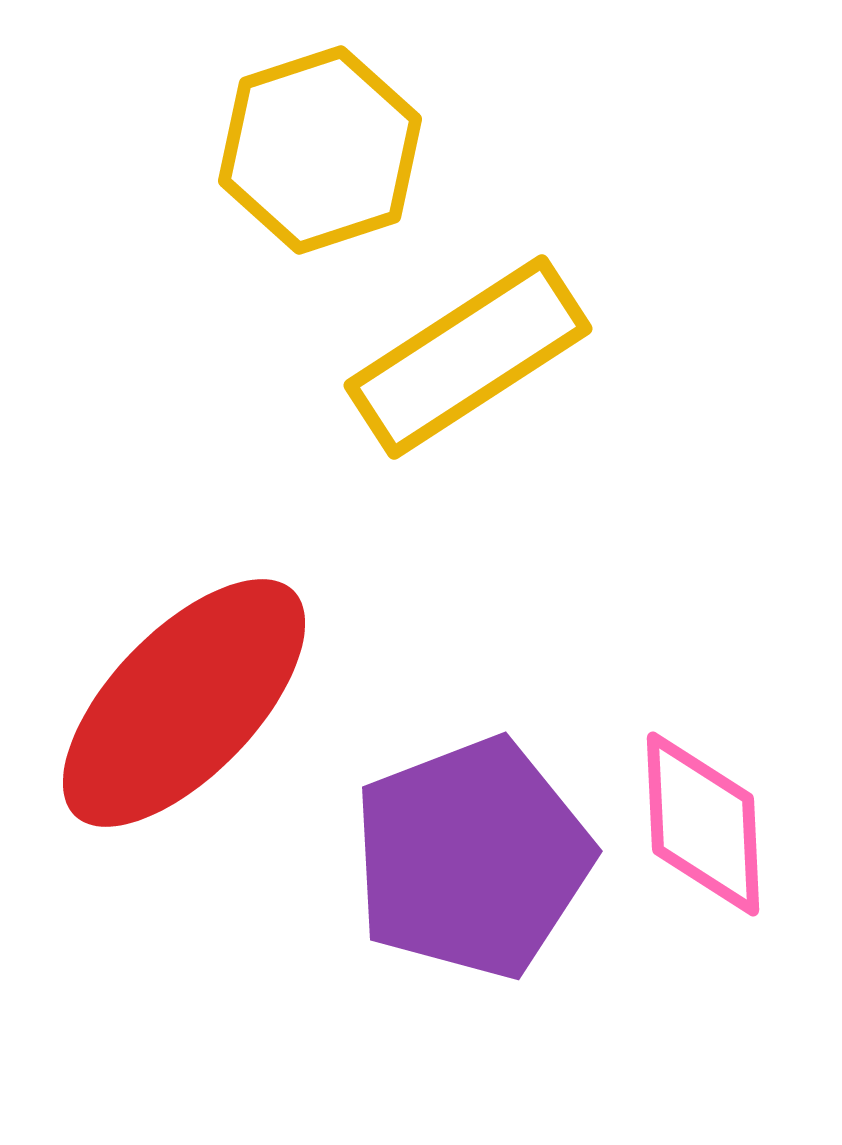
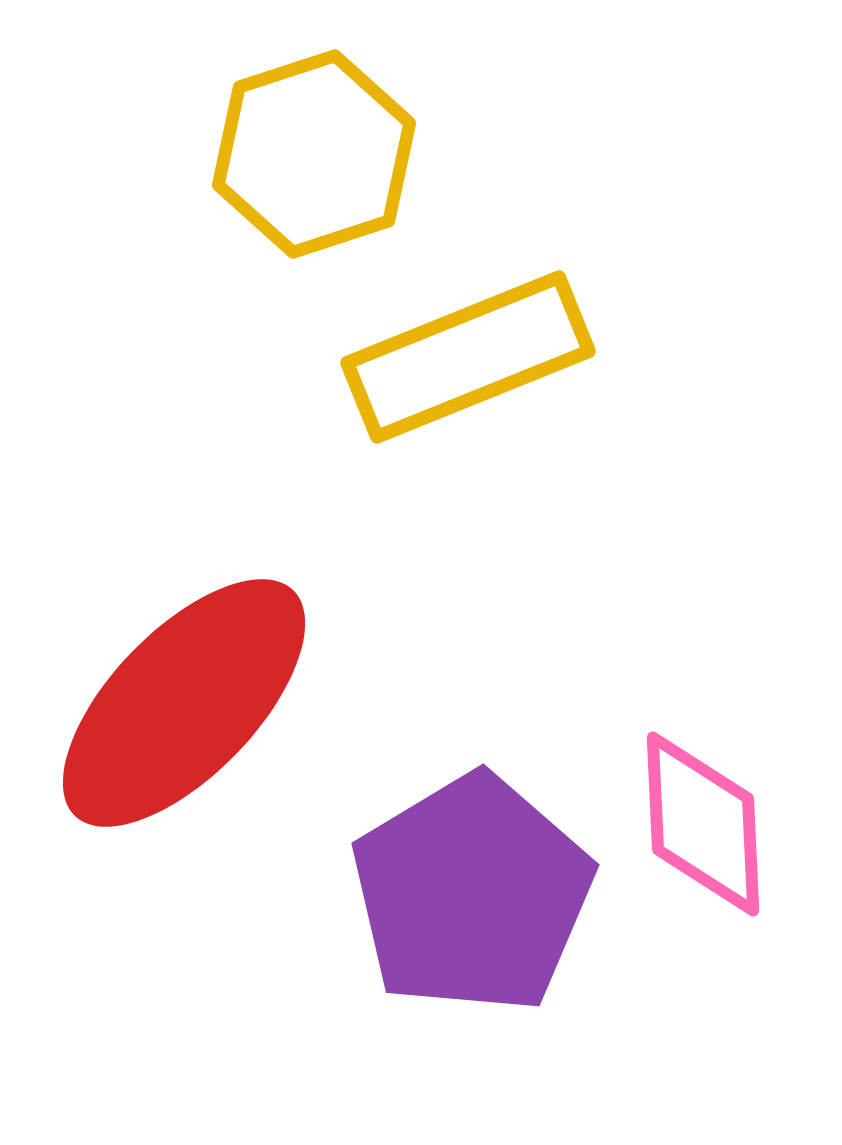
yellow hexagon: moved 6 px left, 4 px down
yellow rectangle: rotated 11 degrees clockwise
purple pentagon: moved 36 px down; rotated 10 degrees counterclockwise
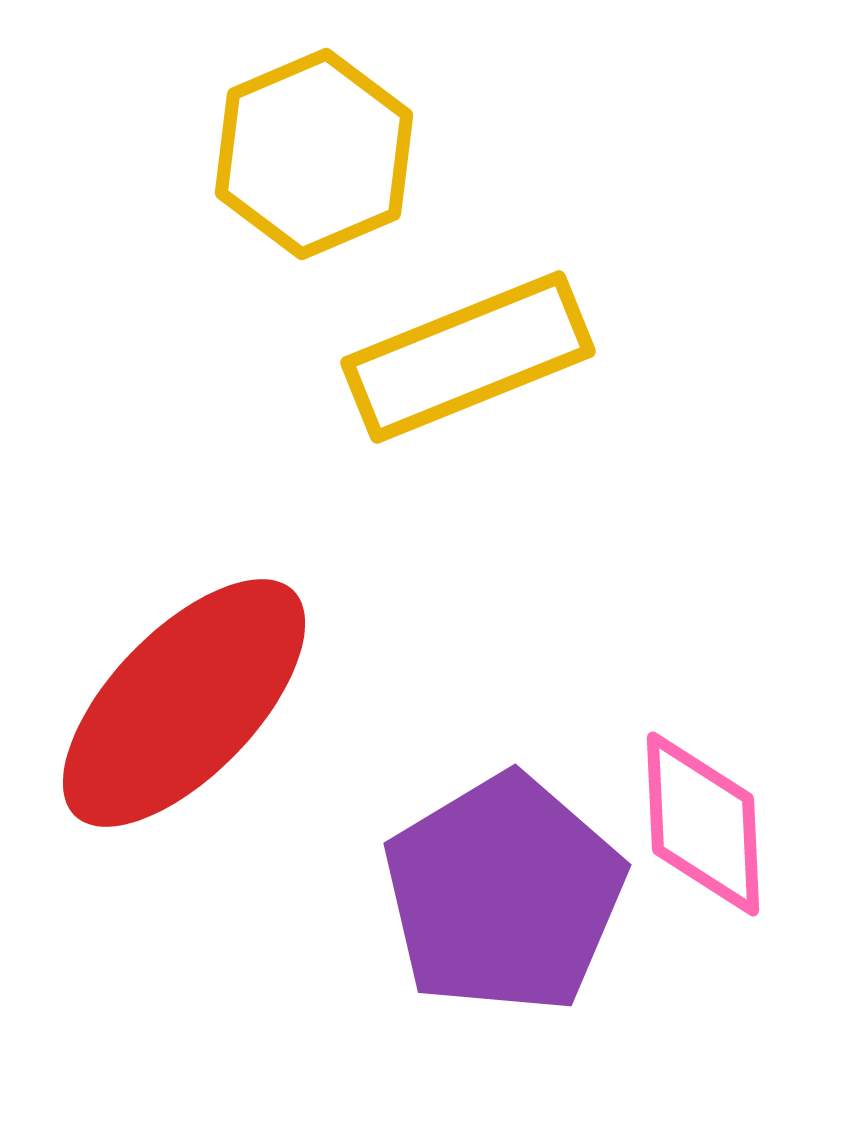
yellow hexagon: rotated 5 degrees counterclockwise
purple pentagon: moved 32 px right
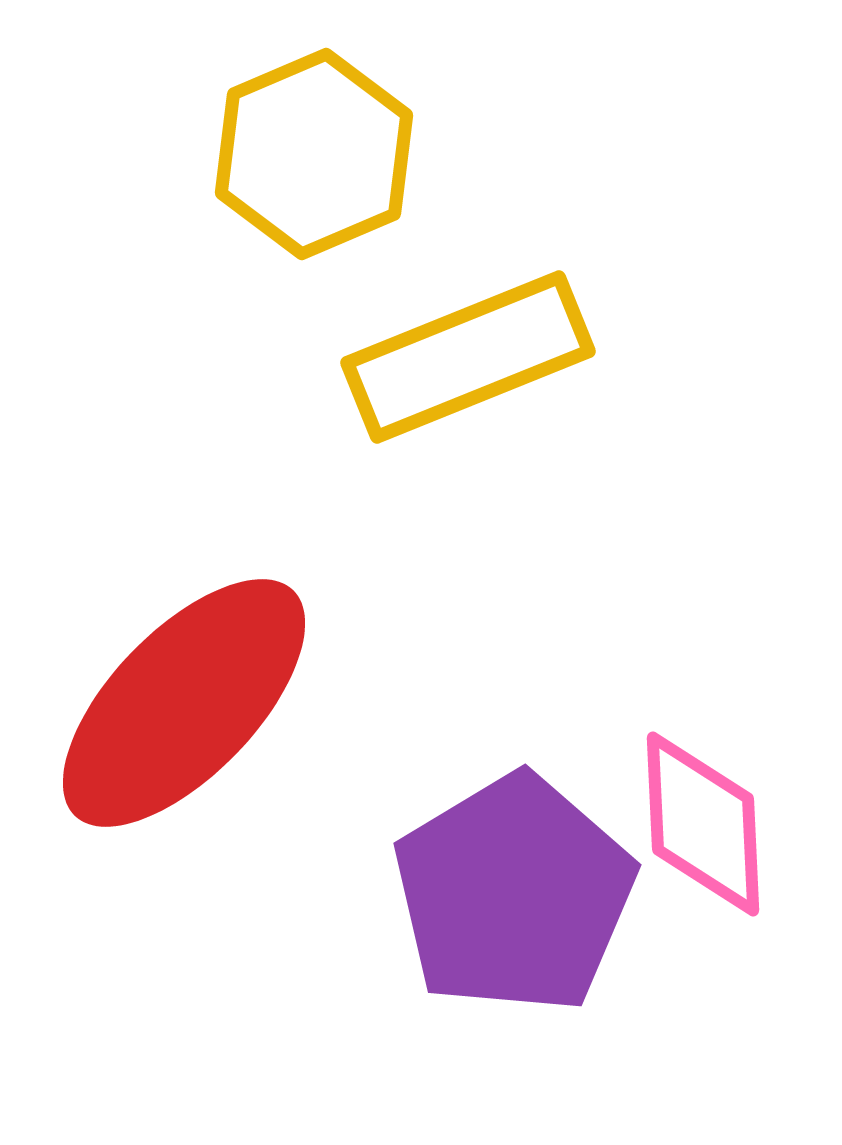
purple pentagon: moved 10 px right
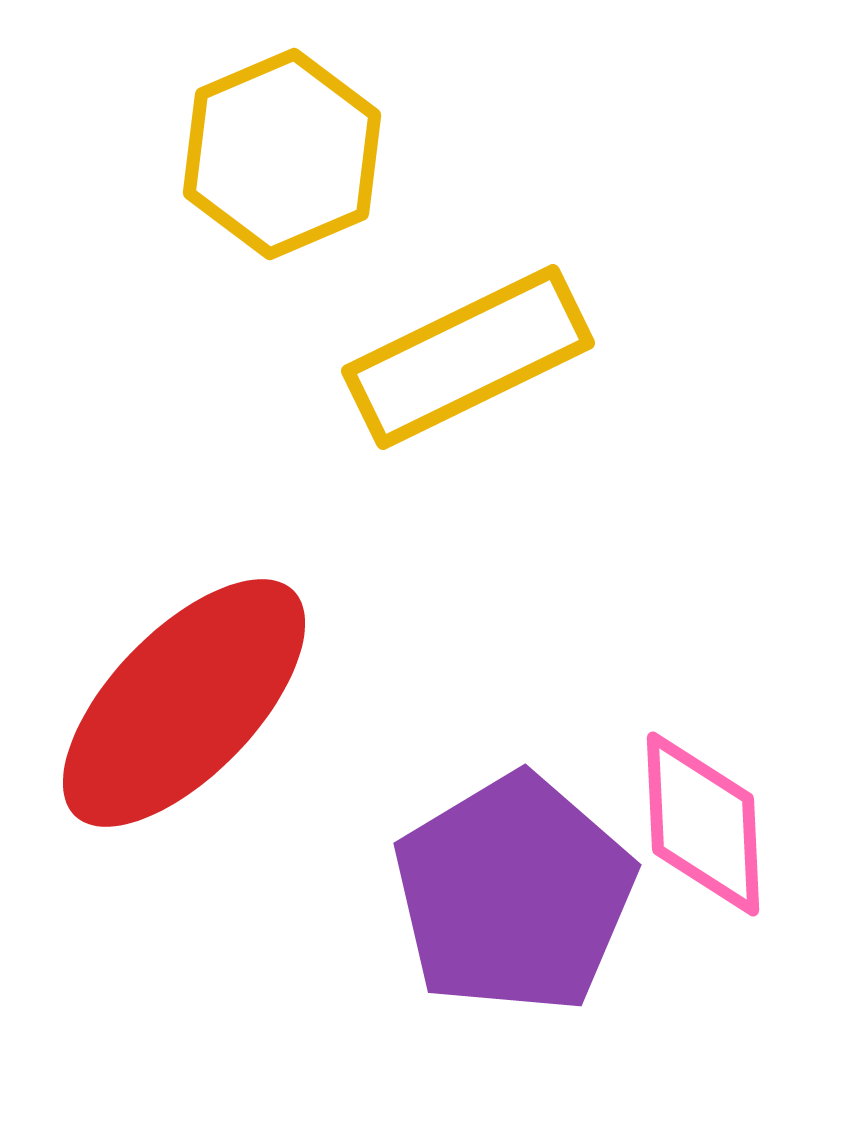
yellow hexagon: moved 32 px left
yellow rectangle: rotated 4 degrees counterclockwise
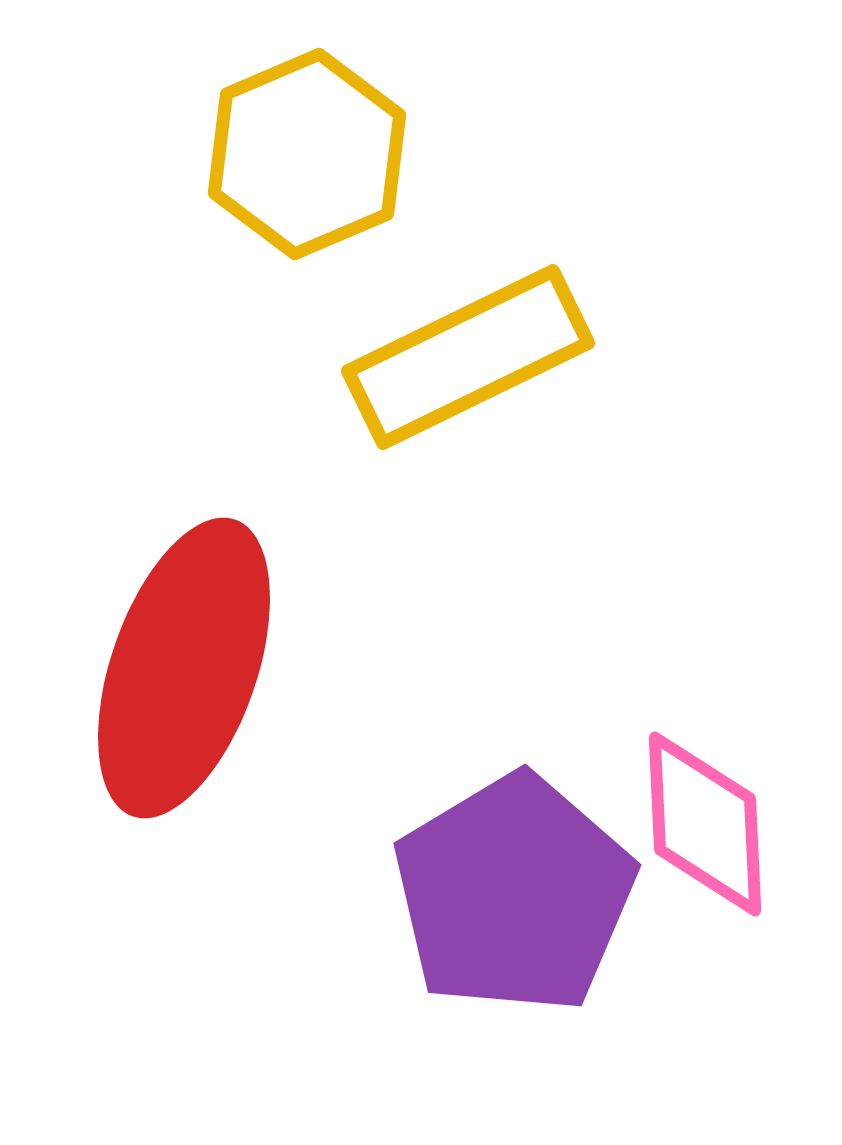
yellow hexagon: moved 25 px right
red ellipse: moved 35 px up; rotated 25 degrees counterclockwise
pink diamond: moved 2 px right
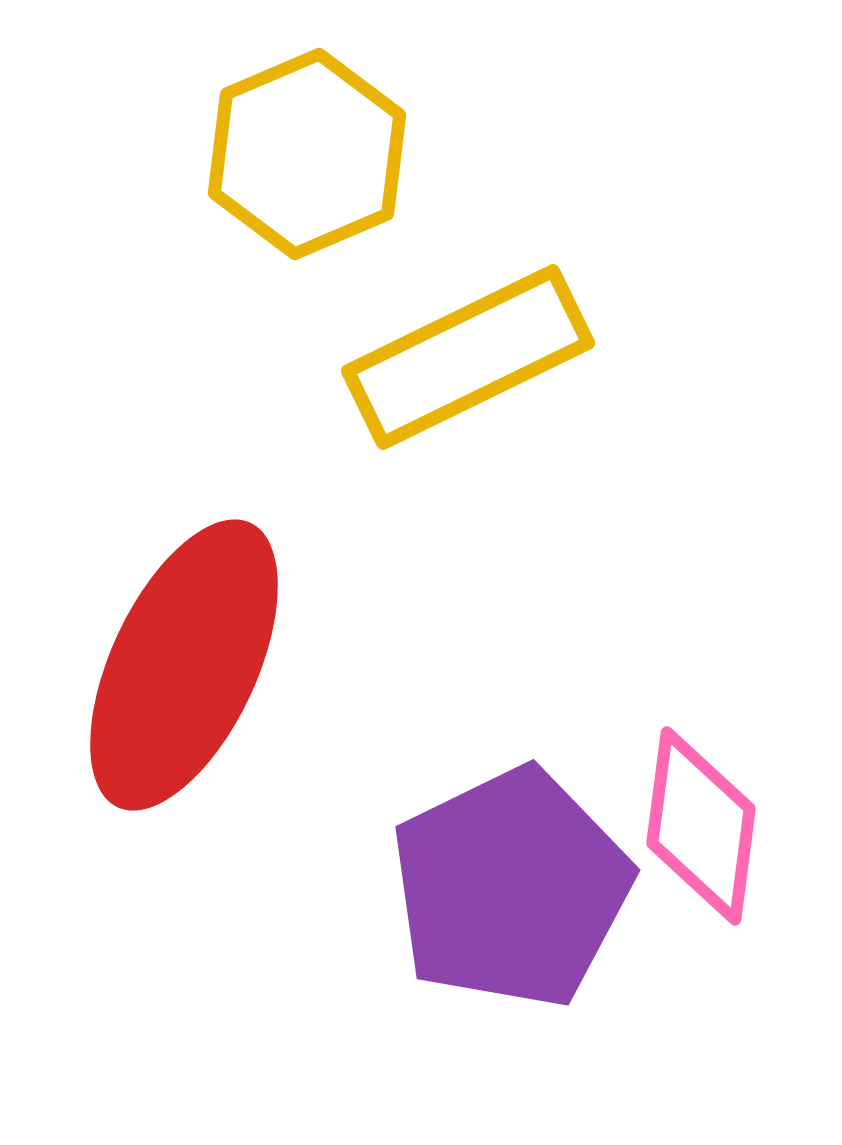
red ellipse: moved 3 px up; rotated 6 degrees clockwise
pink diamond: moved 4 px left, 2 px down; rotated 10 degrees clockwise
purple pentagon: moved 3 px left, 6 px up; rotated 5 degrees clockwise
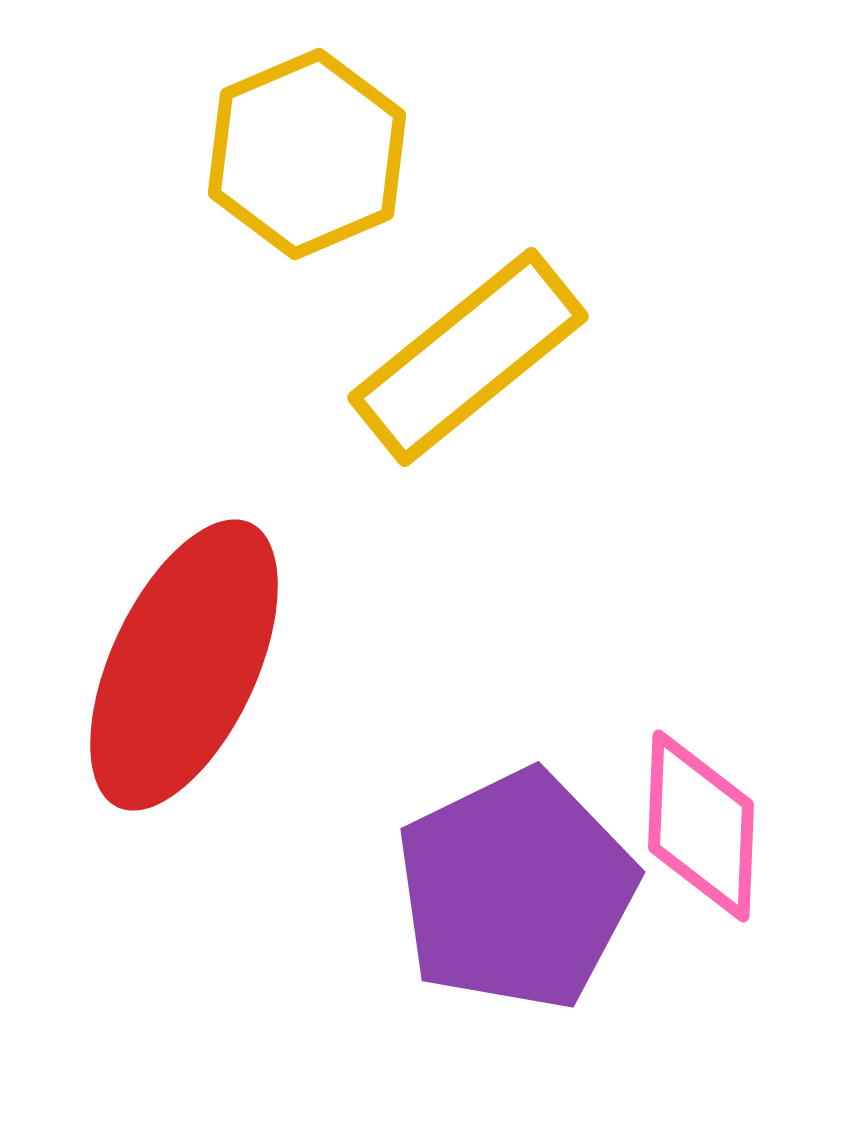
yellow rectangle: rotated 13 degrees counterclockwise
pink diamond: rotated 5 degrees counterclockwise
purple pentagon: moved 5 px right, 2 px down
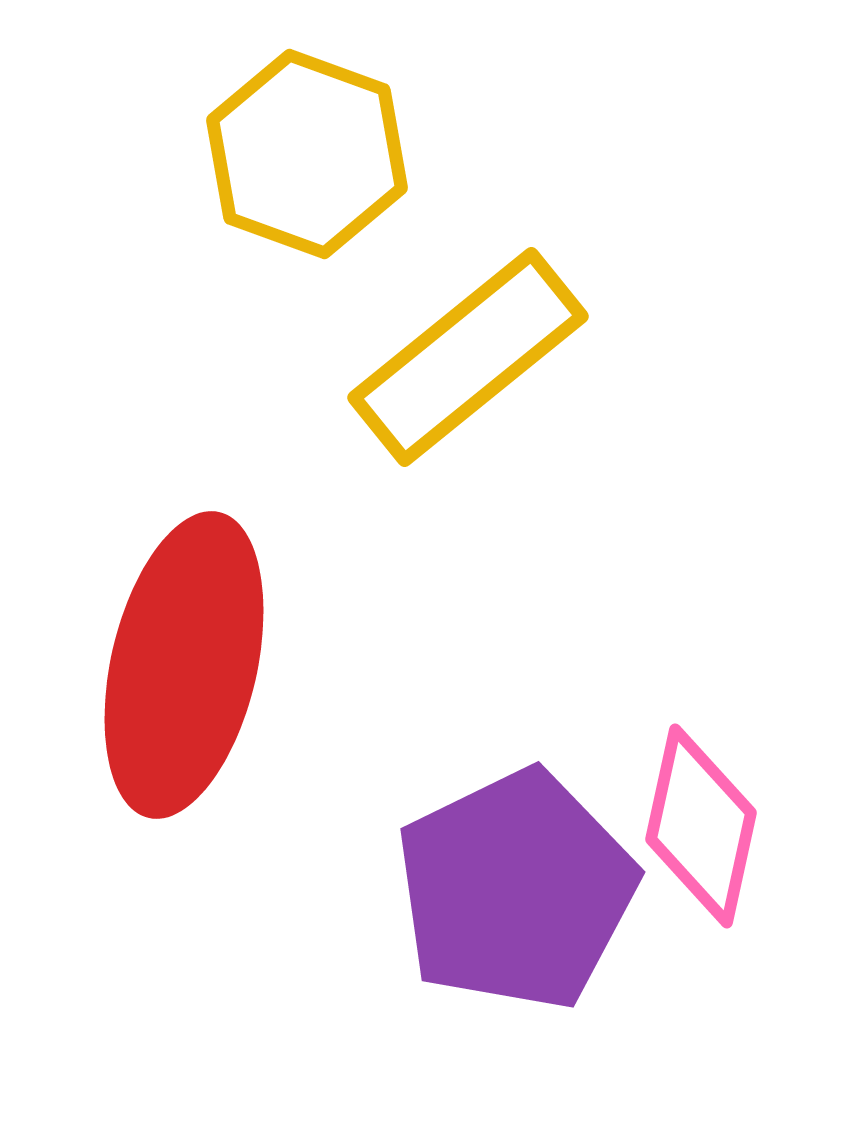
yellow hexagon: rotated 17 degrees counterclockwise
red ellipse: rotated 12 degrees counterclockwise
pink diamond: rotated 10 degrees clockwise
